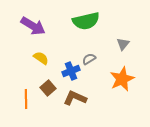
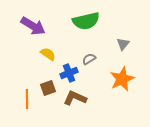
yellow semicircle: moved 7 px right, 4 px up
blue cross: moved 2 px left, 2 px down
brown square: rotated 21 degrees clockwise
orange line: moved 1 px right
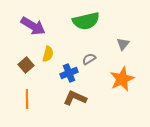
yellow semicircle: rotated 70 degrees clockwise
brown square: moved 22 px left, 23 px up; rotated 21 degrees counterclockwise
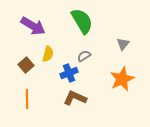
green semicircle: moved 4 px left; rotated 108 degrees counterclockwise
gray semicircle: moved 5 px left, 3 px up
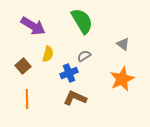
gray triangle: rotated 32 degrees counterclockwise
brown square: moved 3 px left, 1 px down
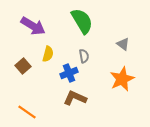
gray semicircle: rotated 112 degrees clockwise
orange line: moved 13 px down; rotated 54 degrees counterclockwise
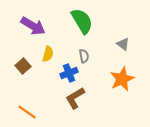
brown L-shape: rotated 55 degrees counterclockwise
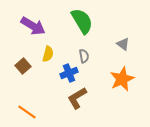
brown L-shape: moved 2 px right
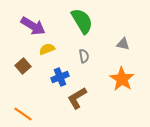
gray triangle: rotated 24 degrees counterclockwise
yellow semicircle: moved 1 px left, 5 px up; rotated 126 degrees counterclockwise
blue cross: moved 9 px left, 4 px down
orange star: rotated 15 degrees counterclockwise
orange line: moved 4 px left, 2 px down
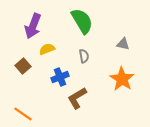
purple arrow: rotated 80 degrees clockwise
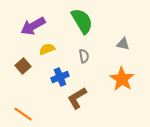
purple arrow: rotated 40 degrees clockwise
